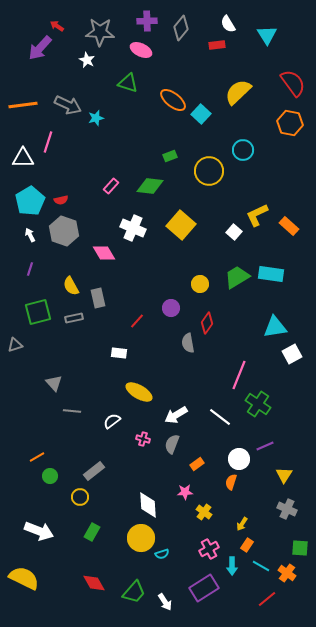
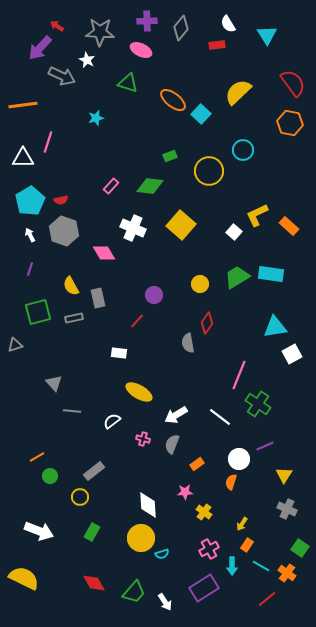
gray arrow at (68, 105): moved 6 px left, 29 px up
purple circle at (171, 308): moved 17 px left, 13 px up
green square at (300, 548): rotated 30 degrees clockwise
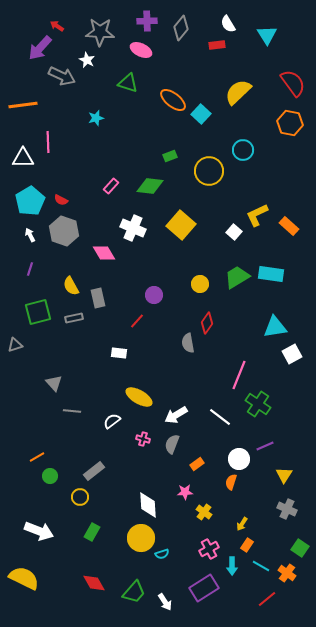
pink line at (48, 142): rotated 20 degrees counterclockwise
red semicircle at (61, 200): rotated 40 degrees clockwise
yellow ellipse at (139, 392): moved 5 px down
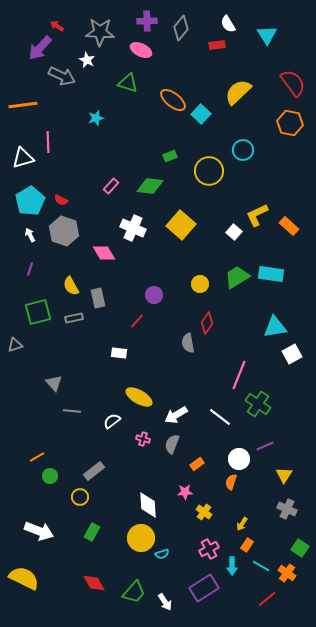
white triangle at (23, 158): rotated 15 degrees counterclockwise
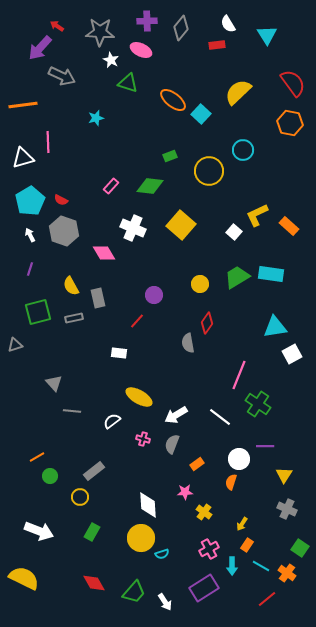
white star at (87, 60): moved 24 px right
purple line at (265, 446): rotated 24 degrees clockwise
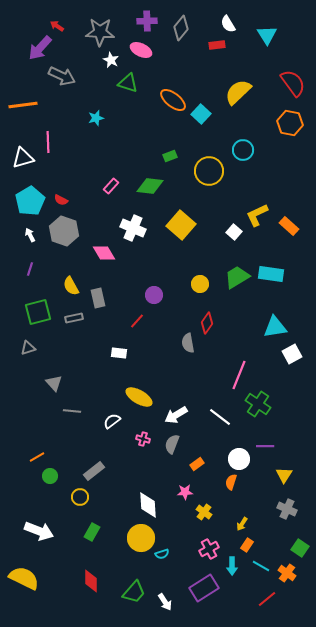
gray triangle at (15, 345): moved 13 px right, 3 px down
red diamond at (94, 583): moved 3 px left, 2 px up; rotated 30 degrees clockwise
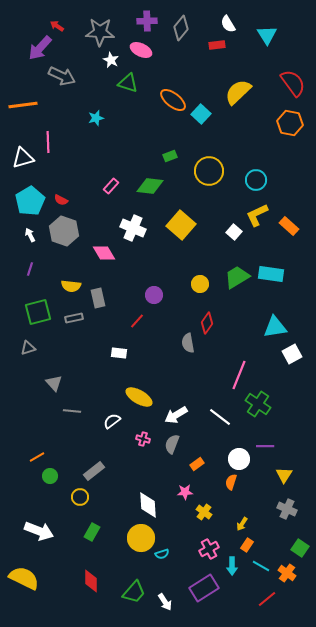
cyan circle at (243, 150): moved 13 px right, 30 px down
yellow semicircle at (71, 286): rotated 54 degrees counterclockwise
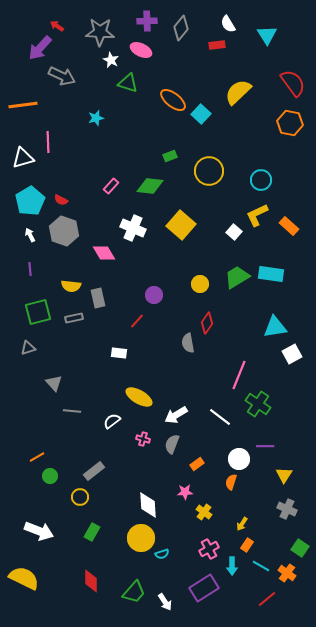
cyan circle at (256, 180): moved 5 px right
purple line at (30, 269): rotated 24 degrees counterclockwise
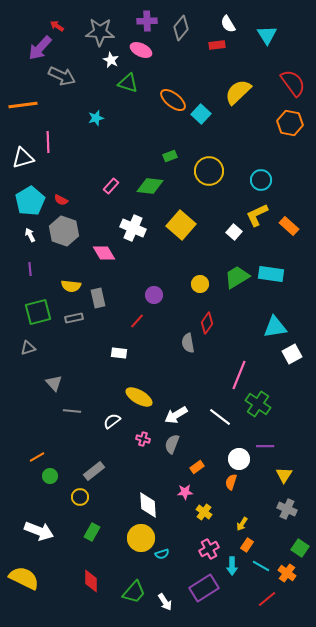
orange rectangle at (197, 464): moved 3 px down
